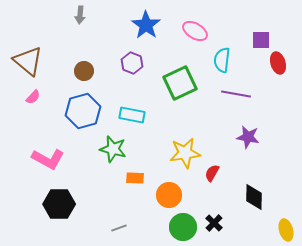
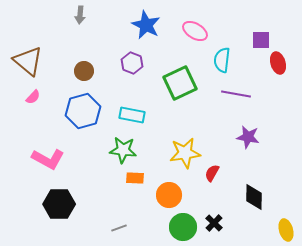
blue star: rotated 8 degrees counterclockwise
green star: moved 10 px right, 1 px down; rotated 8 degrees counterclockwise
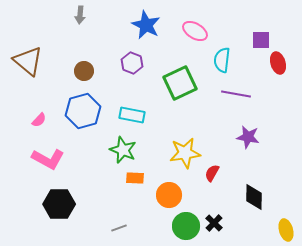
pink semicircle: moved 6 px right, 23 px down
green star: rotated 16 degrees clockwise
green circle: moved 3 px right, 1 px up
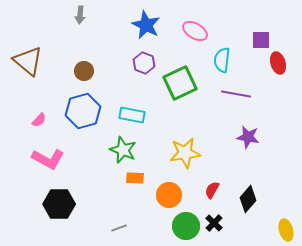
purple hexagon: moved 12 px right
red semicircle: moved 17 px down
black diamond: moved 6 px left, 2 px down; rotated 40 degrees clockwise
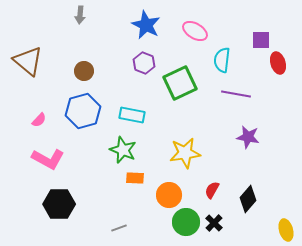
green circle: moved 4 px up
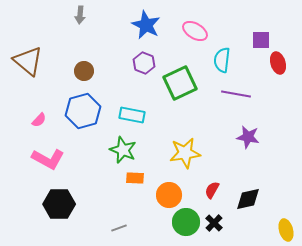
black diamond: rotated 36 degrees clockwise
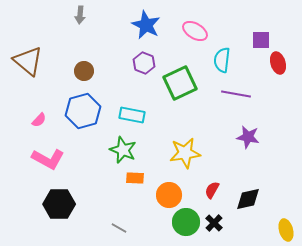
gray line: rotated 49 degrees clockwise
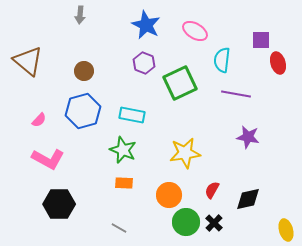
orange rectangle: moved 11 px left, 5 px down
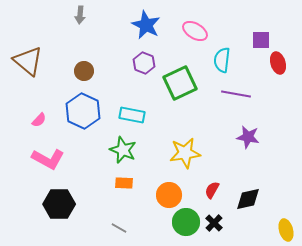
blue hexagon: rotated 20 degrees counterclockwise
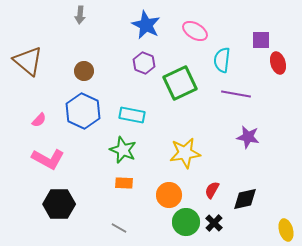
black diamond: moved 3 px left
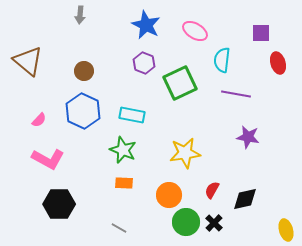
purple square: moved 7 px up
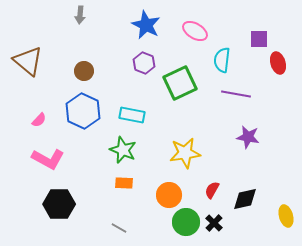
purple square: moved 2 px left, 6 px down
yellow ellipse: moved 14 px up
